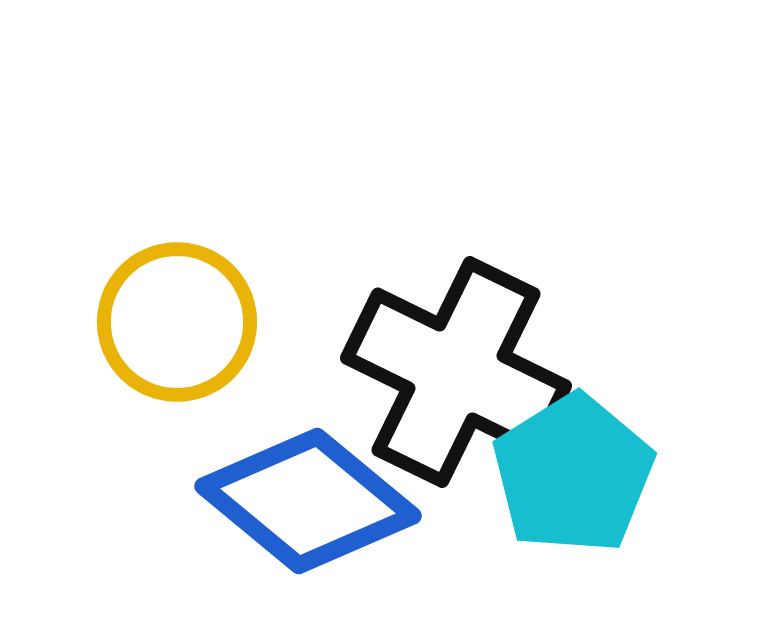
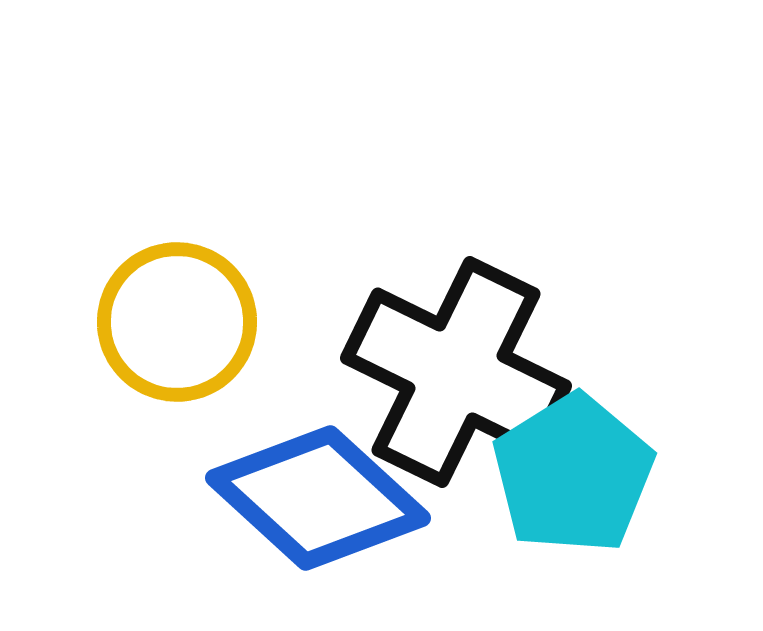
blue diamond: moved 10 px right, 3 px up; rotated 3 degrees clockwise
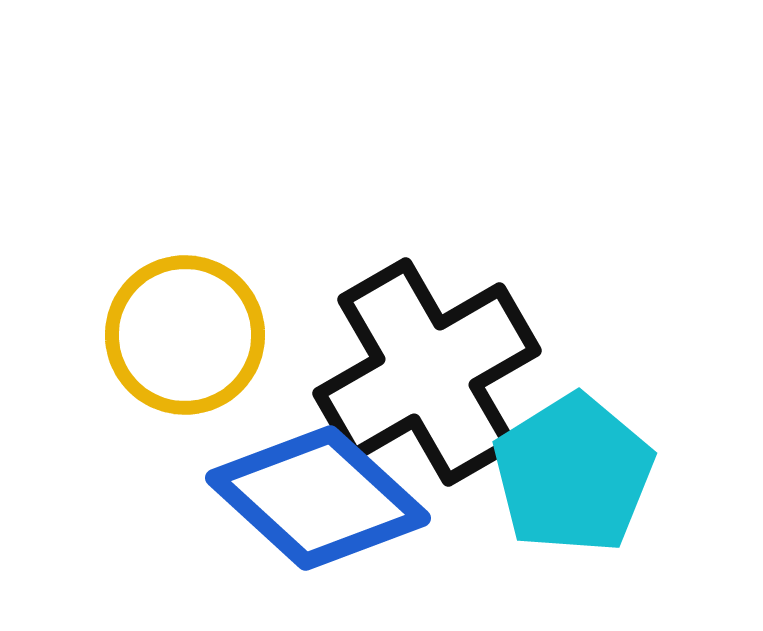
yellow circle: moved 8 px right, 13 px down
black cross: moved 29 px left; rotated 34 degrees clockwise
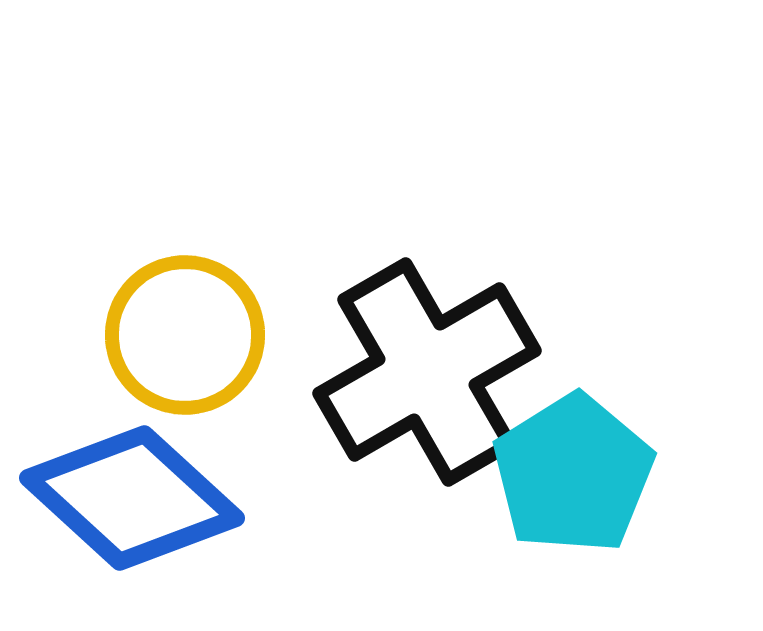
blue diamond: moved 186 px left
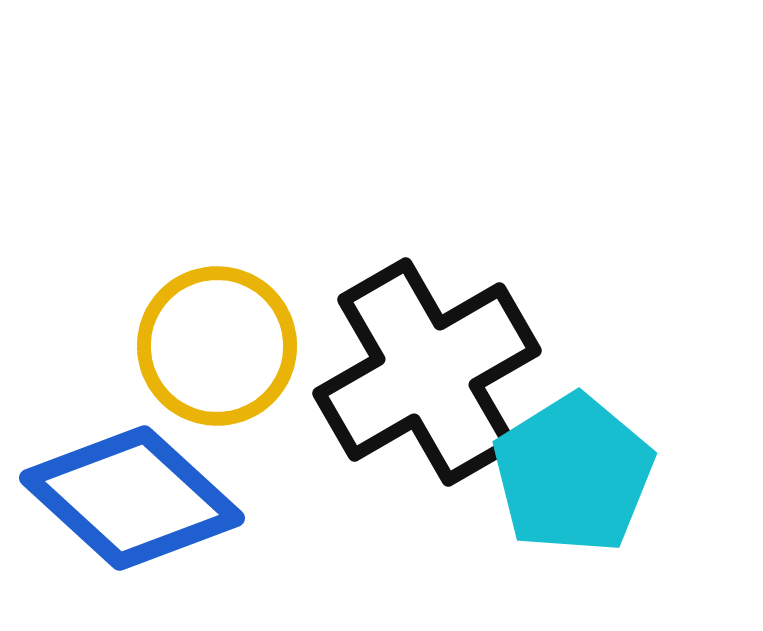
yellow circle: moved 32 px right, 11 px down
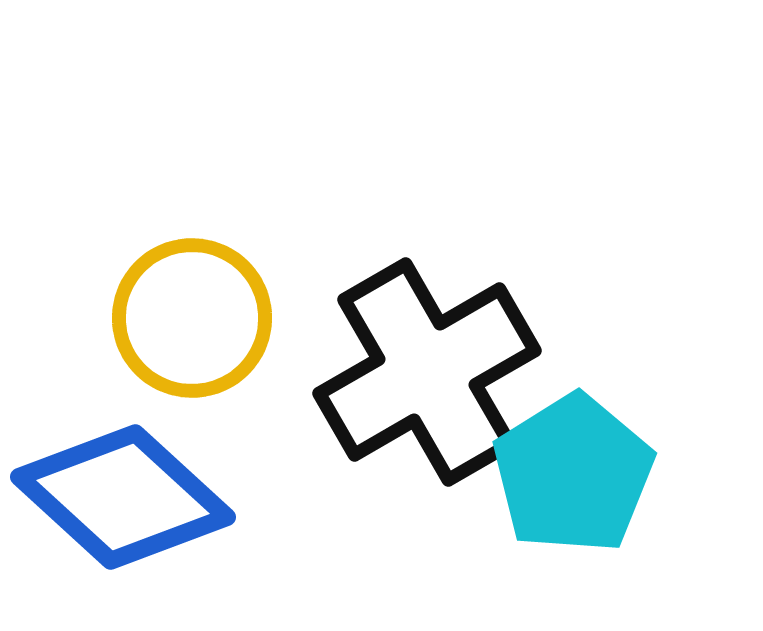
yellow circle: moved 25 px left, 28 px up
blue diamond: moved 9 px left, 1 px up
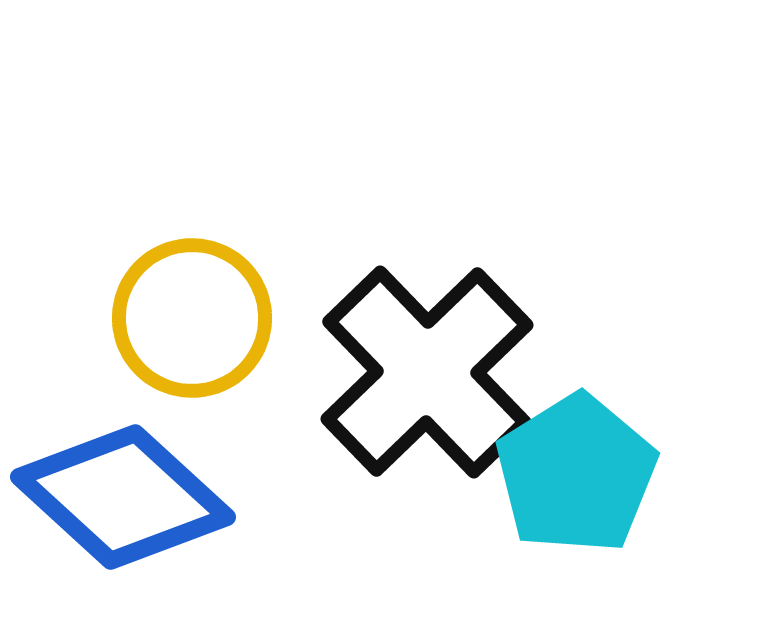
black cross: rotated 14 degrees counterclockwise
cyan pentagon: moved 3 px right
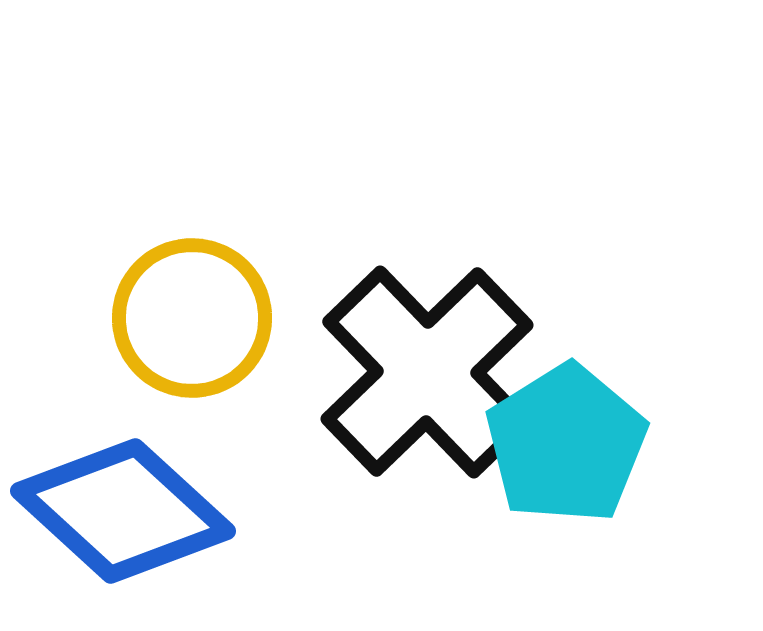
cyan pentagon: moved 10 px left, 30 px up
blue diamond: moved 14 px down
